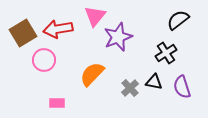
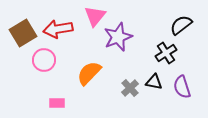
black semicircle: moved 3 px right, 5 px down
orange semicircle: moved 3 px left, 1 px up
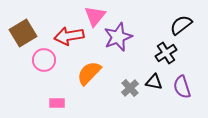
red arrow: moved 11 px right, 7 px down
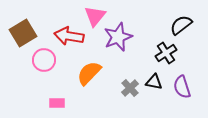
red arrow: rotated 20 degrees clockwise
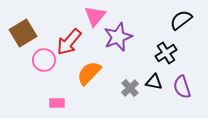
black semicircle: moved 5 px up
red arrow: moved 6 px down; rotated 60 degrees counterclockwise
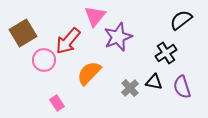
red arrow: moved 1 px left, 1 px up
pink rectangle: rotated 56 degrees clockwise
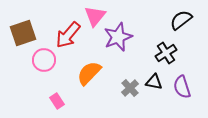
brown square: rotated 12 degrees clockwise
red arrow: moved 6 px up
pink rectangle: moved 2 px up
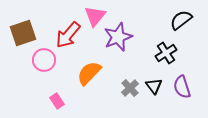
black triangle: moved 4 px down; rotated 42 degrees clockwise
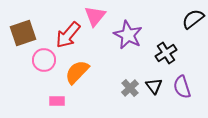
black semicircle: moved 12 px right, 1 px up
purple star: moved 10 px right, 2 px up; rotated 24 degrees counterclockwise
orange semicircle: moved 12 px left, 1 px up
pink rectangle: rotated 56 degrees counterclockwise
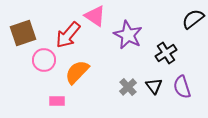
pink triangle: rotated 35 degrees counterclockwise
gray cross: moved 2 px left, 1 px up
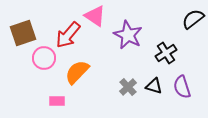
pink circle: moved 2 px up
black triangle: rotated 36 degrees counterclockwise
